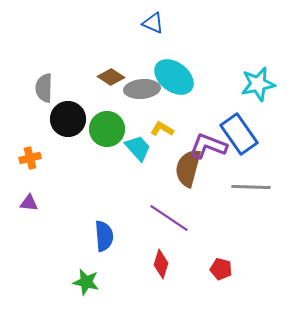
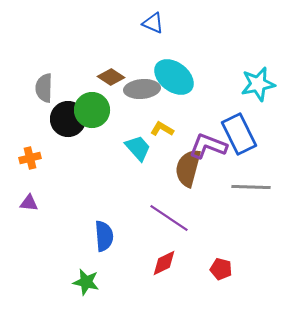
green circle: moved 15 px left, 19 px up
blue rectangle: rotated 9 degrees clockwise
red diamond: moved 3 px right, 1 px up; rotated 48 degrees clockwise
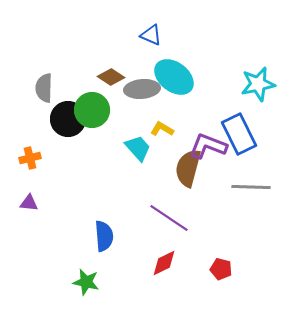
blue triangle: moved 2 px left, 12 px down
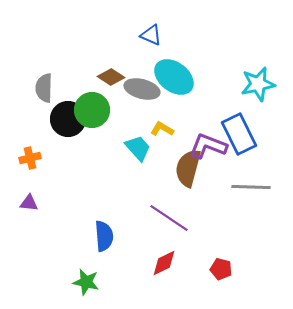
gray ellipse: rotated 20 degrees clockwise
